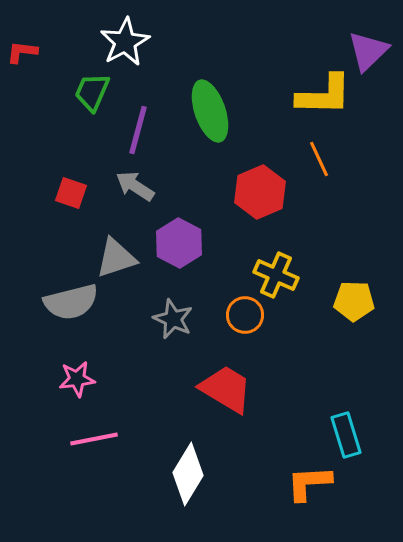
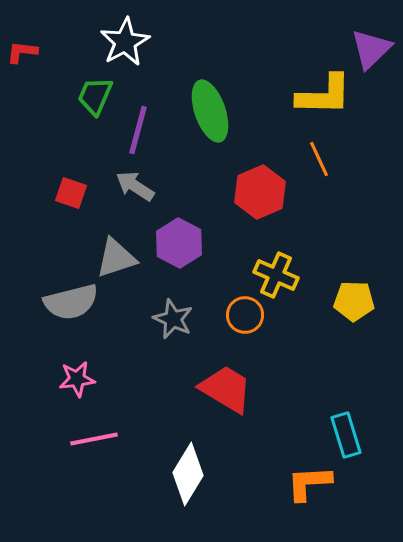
purple triangle: moved 3 px right, 2 px up
green trapezoid: moved 3 px right, 4 px down
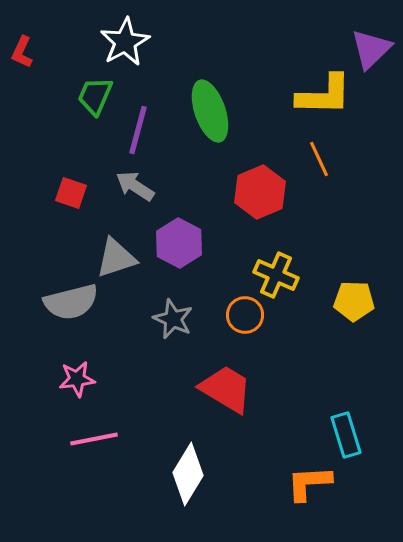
red L-shape: rotated 72 degrees counterclockwise
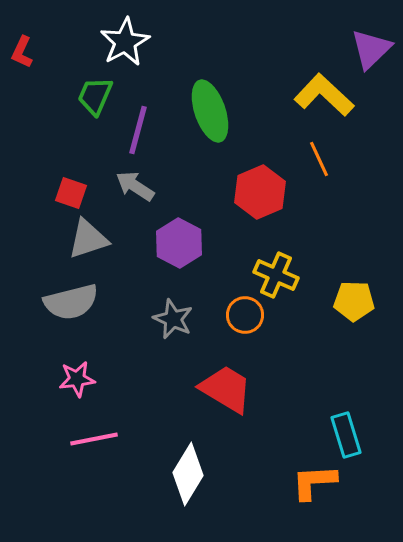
yellow L-shape: rotated 138 degrees counterclockwise
gray triangle: moved 28 px left, 19 px up
orange L-shape: moved 5 px right, 1 px up
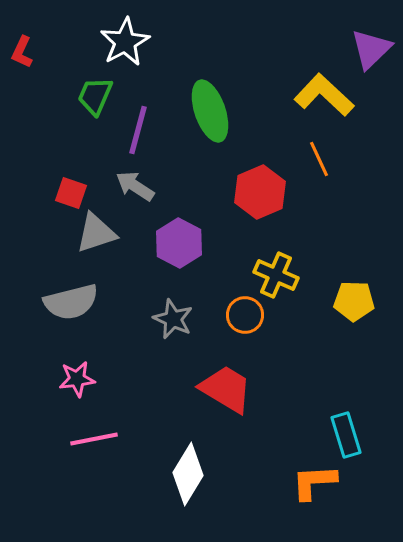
gray triangle: moved 8 px right, 6 px up
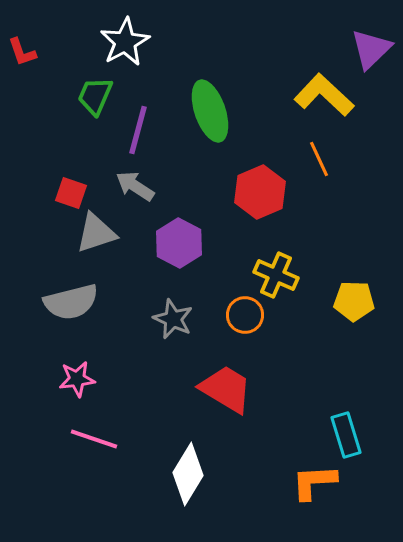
red L-shape: rotated 44 degrees counterclockwise
pink line: rotated 30 degrees clockwise
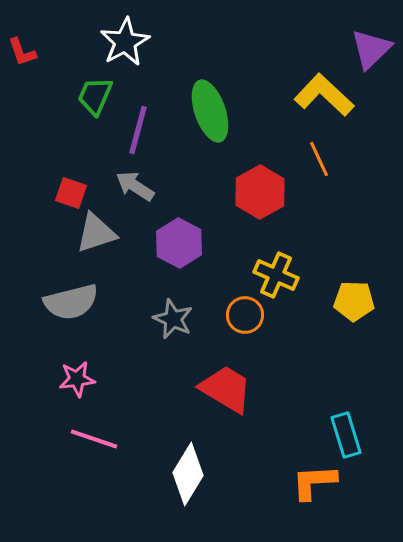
red hexagon: rotated 6 degrees counterclockwise
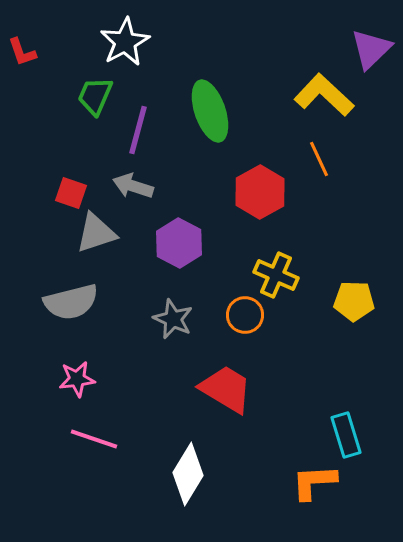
gray arrow: moved 2 px left; rotated 15 degrees counterclockwise
